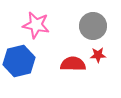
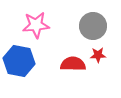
pink star: rotated 16 degrees counterclockwise
blue hexagon: rotated 24 degrees clockwise
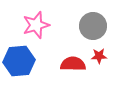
pink star: rotated 12 degrees counterclockwise
red star: moved 1 px right, 1 px down
blue hexagon: rotated 16 degrees counterclockwise
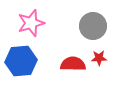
pink star: moved 5 px left, 2 px up
red star: moved 2 px down
blue hexagon: moved 2 px right
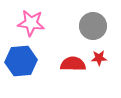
pink star: rotated 24 degrees clockwise
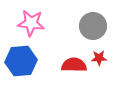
red semicircle: moved 1 px right, 1 px down
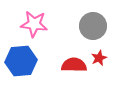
pink star: moved 3 px right, 1 px down
red star: rotated 21 degrees counterclockwise
